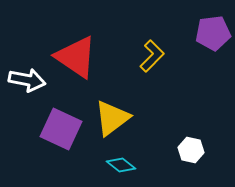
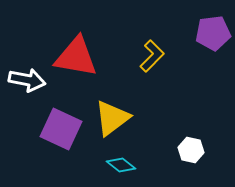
red triangle: rotated 24 degrees counterclockwise
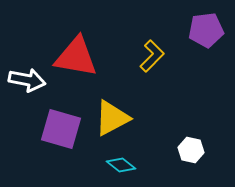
purple pentagon: moved 7 px left, 3 px up
yellow triangle: rotated 9 degrees clockwise
purple square: rotated 9 degrees counterclockwise
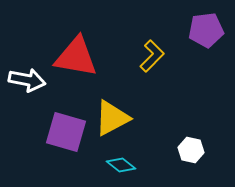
purple square: moved 5 px right, 3 px down
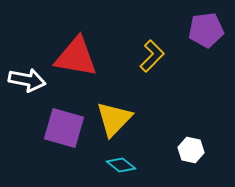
yellow triangle: moved 2 px right, 1 px down; rotated 18 degrees counterclockwise
purple square: moved 2 px left, 4 px up
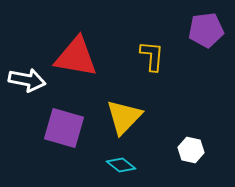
yellow L-shape: rotated 40 degrees counterclockwise
yellow triangle: moved 10 px right, 2 px up
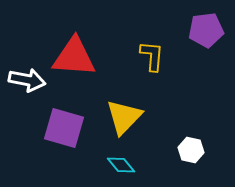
red triangle: moved 2 px left; rotated 6 degrees counterclockwise
cyan diamond: rotated 12 degrees clockwise
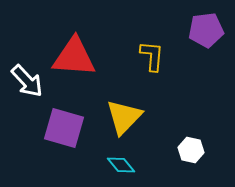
white arrow: moved 1 px down; rotated 36 degrees clockwise
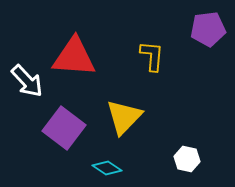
purple pentagon: moved 2 px right, 1 px up
purple square: rotated 21 degrees clockwise
white hexagon: moved 4 px left, 9 px down
cyan diamond: moved 14 px left, 3 px down; rotated 16 degrees counterclockwise
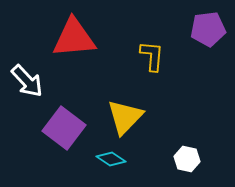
red triangle: moved 19 px up; rotated 9 degrees counterclockwise
yellow triangle: moved 1 px right
cyan diamond: moved 4 px right, 9 px up
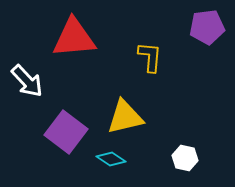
purple pentagon: moved 1 px left, 2 px up
yellow L-shape: moved 2 px left, 1 px down
yellow triangle: rotated 33 degrees clockwise
purple square: moved 2 px right, 4 px down
white hexagon: moved 2 px left, 1 px up
